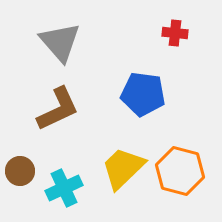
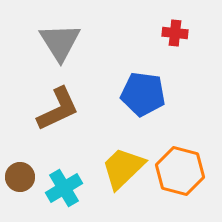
gray triangle: rotated 9 degrees clockwise
brown circle: moved 6 px down
cyan cross: rotated 6 degrees counterclockwise
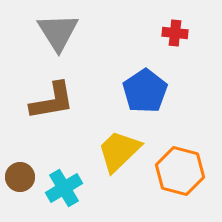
gray triangle: moved 2 px left, 10 px up
blue pentagon: moved 2 px right, 3 px up; rotated 30 degrees clockwise
brown L-shape: moved 6 px left, 8 px up; rotated 15 degrees clockwise
yellow trapezoid: moved 4 px left, 17 px up
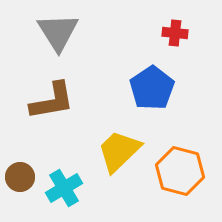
blue pentagon: moved 7 px right, 3 px up
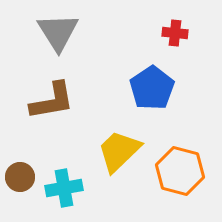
cyan cross: rotated 21 degrees clockwise
